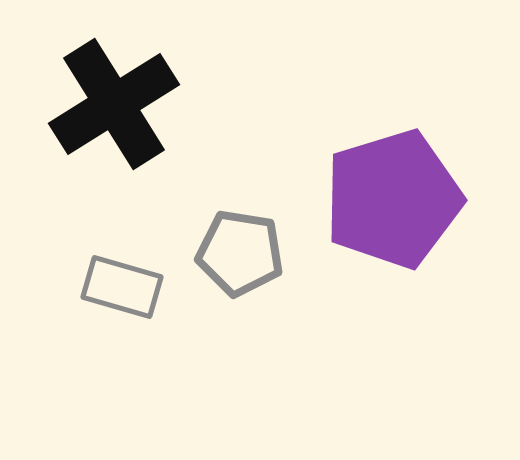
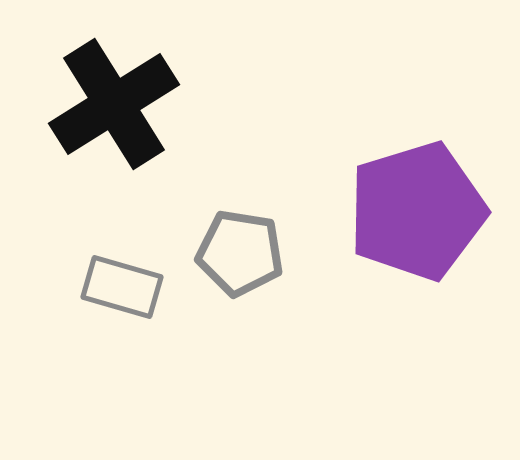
purple pentagon: moved 24 px right, 12 px down
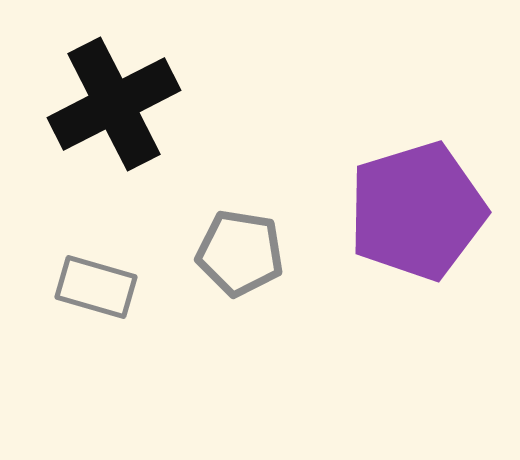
black cross: rotated 5 degrees clockwise
gray rectangle: moved 26 px left
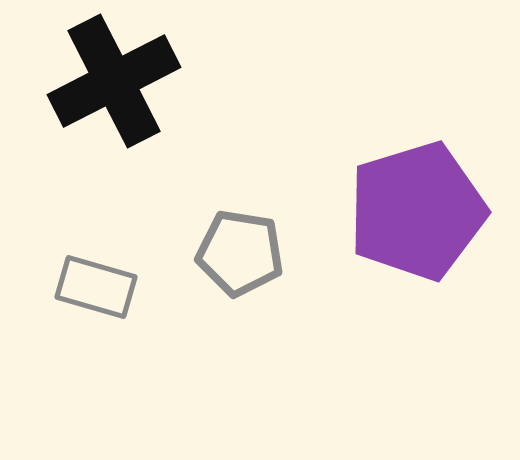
black cross: moved 23 px up
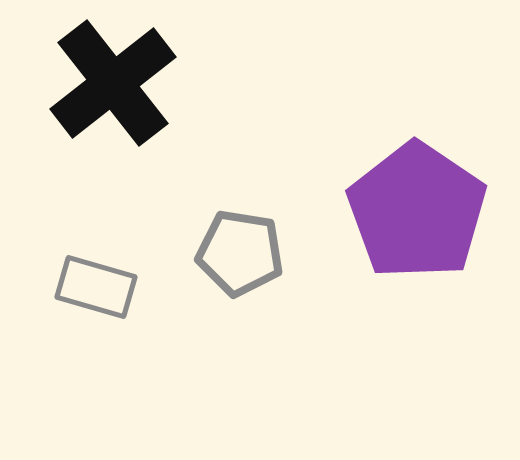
black cross: moved 1 px left, 2 px down; rotated 11 degrees counterclockwise
purple pentagon: rotated 21 degrees counterclockwise
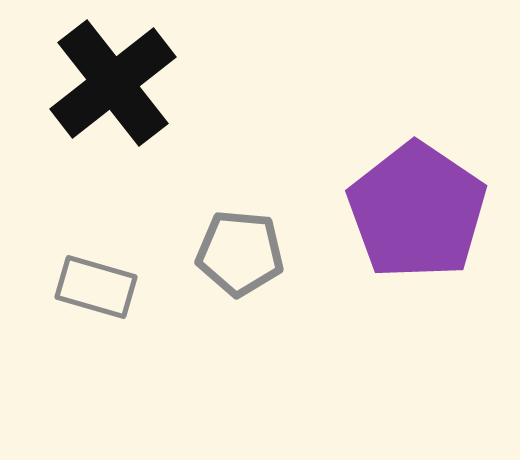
gray pentagon: rotated 4 degrees counterclockwise
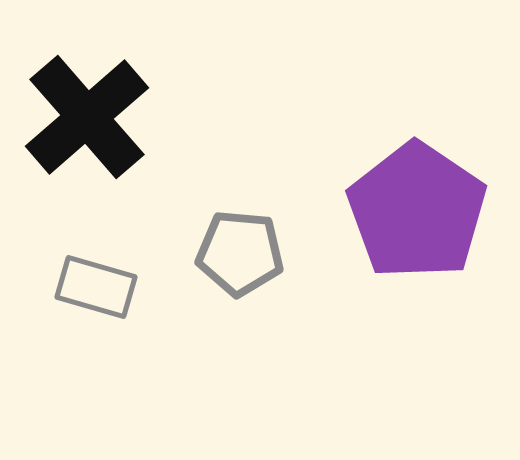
black cross: moved 26 px left, 34 px down; rotated 3 degrees counterclockwise
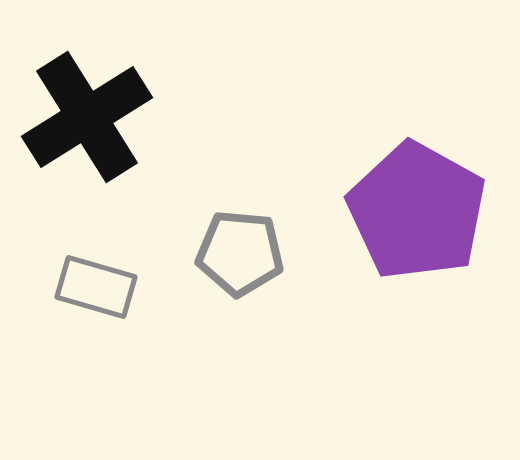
black cross: rotated 9 degrees clockwise
purple pentagon: rotated 5 degrees counterclockwise
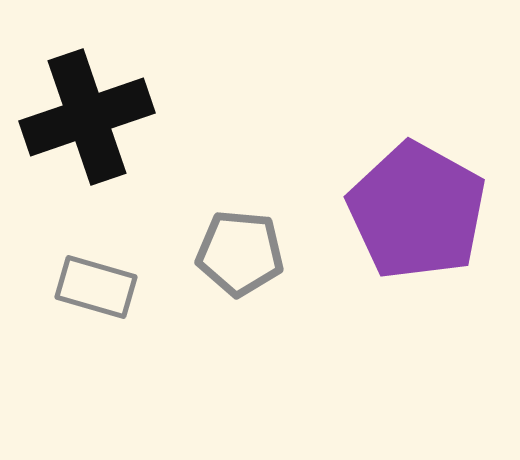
black cross: rotated 13 degrees clockwise
